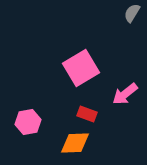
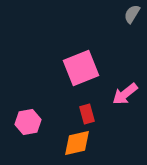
gray semicircle: moved 1 px down
pink square: rotated 9 degrees clockwise
red rectangle: rotated 54 degrees clockwise
orange diamond: moved 2 px right; rotated 12 degrees counterclockwise
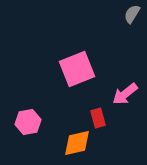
pink square: moved 4 px left, 1 px down
red rectangle: moved 11 px right, 4 px down
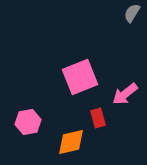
gray semicircle: moved 1 px up
pink square: moved 3 px right, 8 px down
orange diamond: moved 6 px left, 1 px up
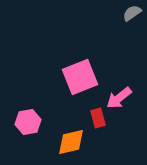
gray semicircle: rotated 24 degrees clockwise
pink arrow: moved 6 px left, 4 px down
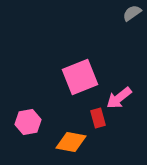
orange diamond: rotated 24 degrees clockwise
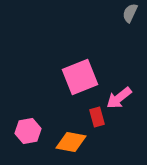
gray semicircle: moved 2 px left; rotated 30 degrees counterclockwise
red rectangle: moved 1 px left, 1 px up
pink hexagon: moved 9 px down
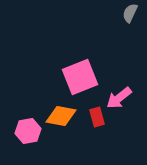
orange diamond: moved 10 px left, 26 px up
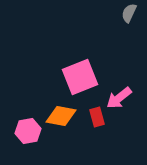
gray semicircle: moved 1 px left
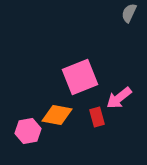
orange diamond: moved 4 px left, 1 px up
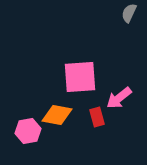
pink square: rotated 18 degrees clockwise
